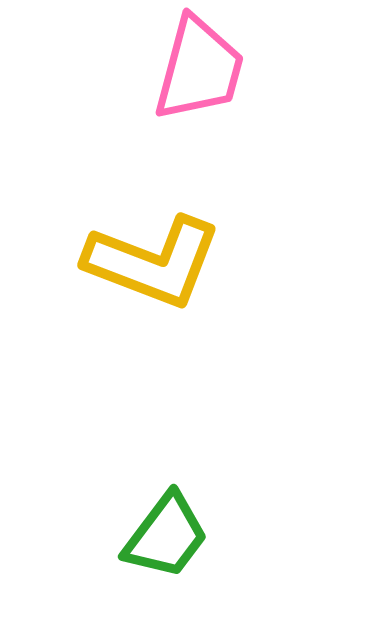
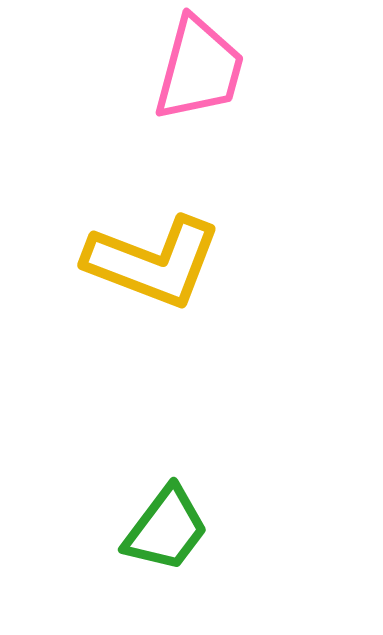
green trapezoid: moved 7 px up
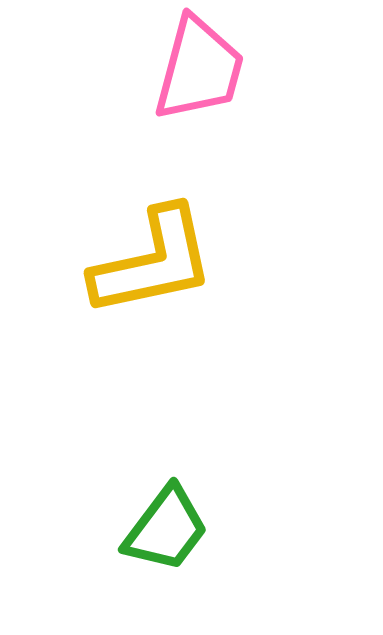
yellow L-shape: rotated 33 degrees counterclockwise
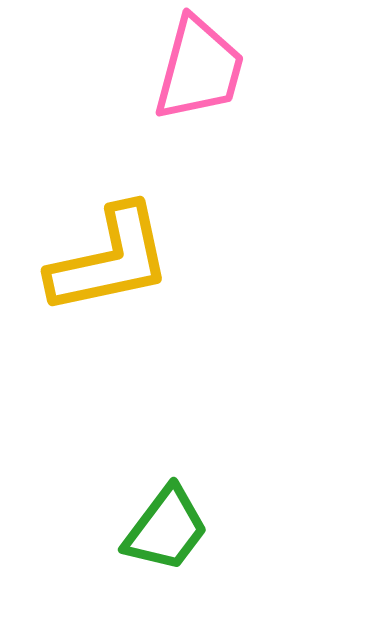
yellow L-shape: moved 43 px left, 2 px up
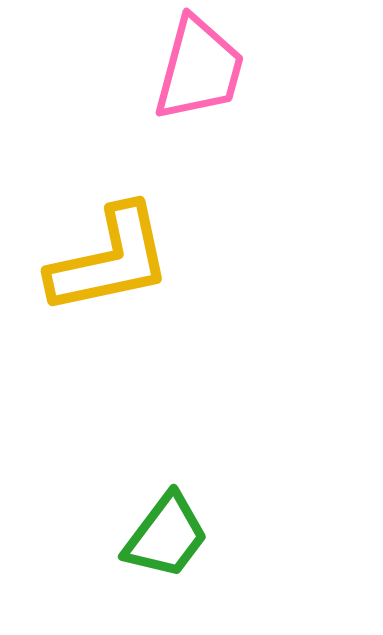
green trapezoid: moved 7 px down
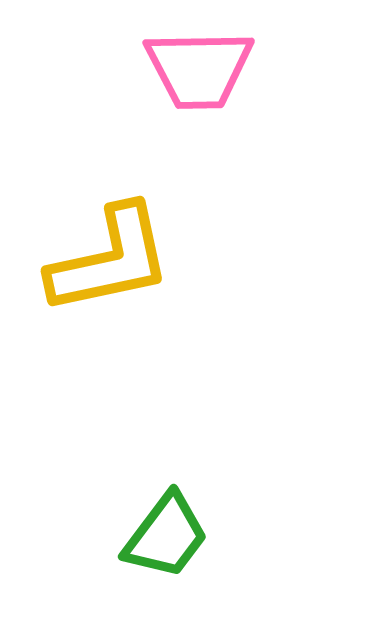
pink trapezoid: rotated 74 degrees clockwise
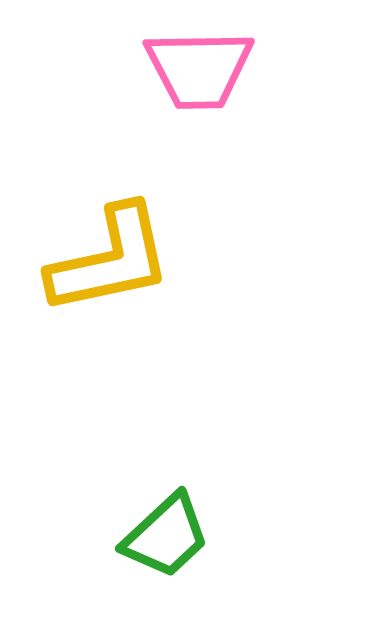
green trapezoid: rotated 10 degrees clockwise
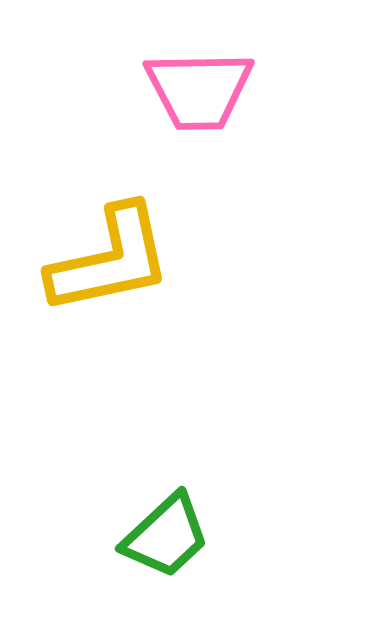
pink trapezoid: moved 21 px down
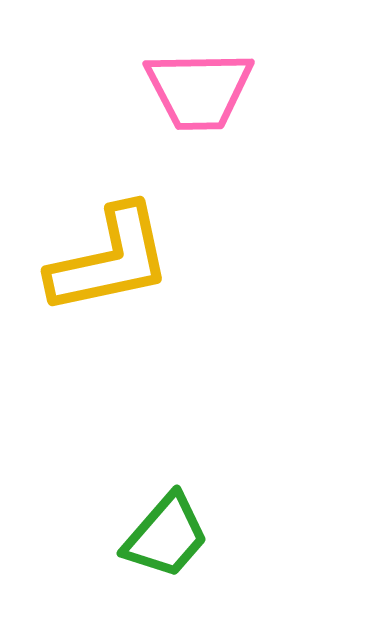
green trapezoid: rotated 6 degrees counterclockwise
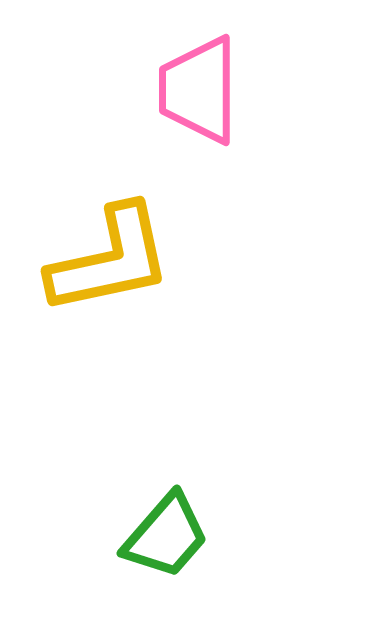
pink trapezoid: rotated 91 degrees clockwise
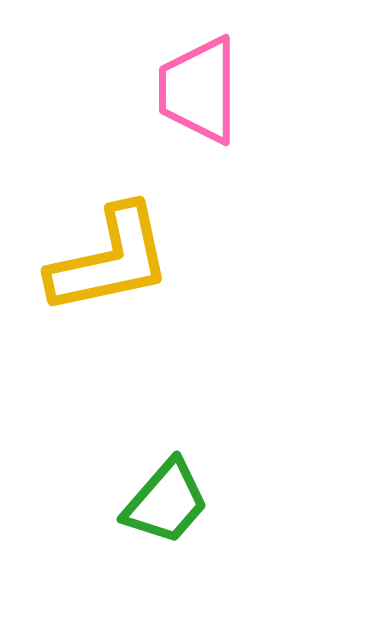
green trapezoid: moved 34 px up
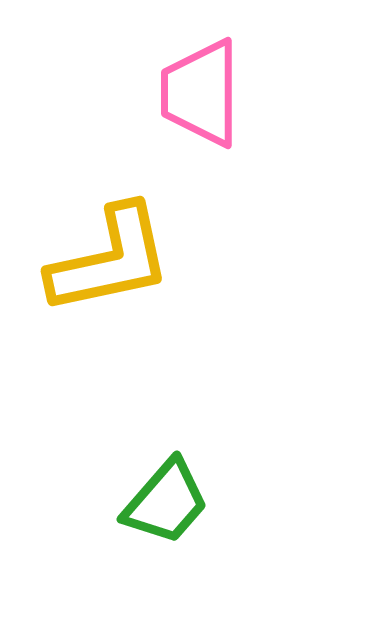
pink trapezoid: moved 2 px right, 3 px down
